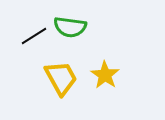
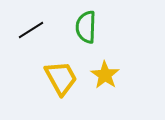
green semicircle: moved 16 px right; rotated 84 degrees clockwise
black line: moved 3 px left, 6 px up
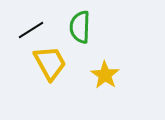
green semicircle: moved 6 px left
yellow trapezoid: moved 11 px left, 15 px up
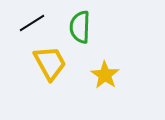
black line: moved 1 px right, 7 px up
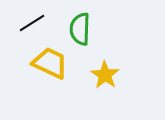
green semicircle: moved 2 px down
yellow trapezoid: rotated 36 degrees counterclockwise
